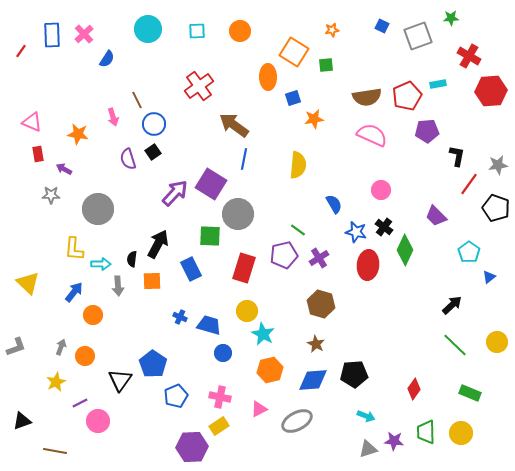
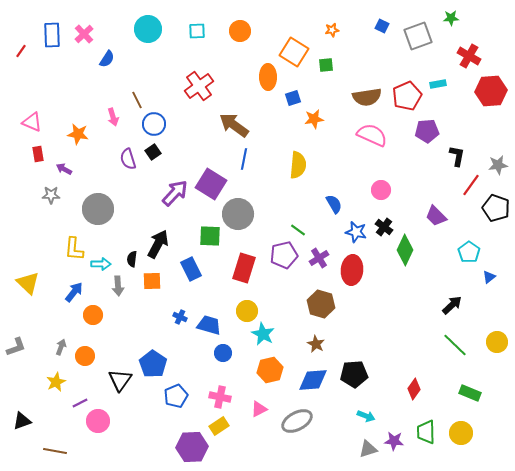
red line at (469, 184): moved 2 px right, 1 px down
red ellipse at (368, 265): moved 16 px left, 5 px down
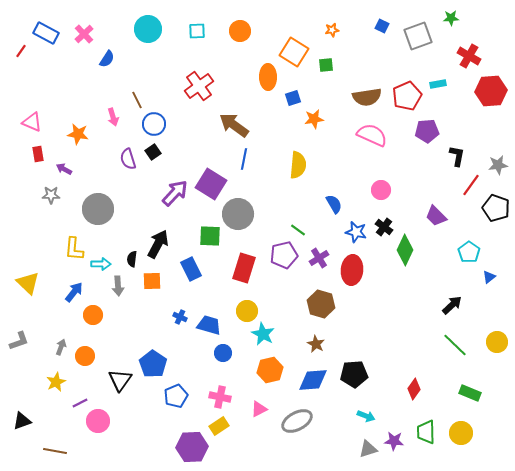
blue rectangle at (52, 35): moved 6 px left, 2 px up; rotated 60 degrees counterclockwise
gray L-shape at (16, 347): moved 3 px right, 6 px up
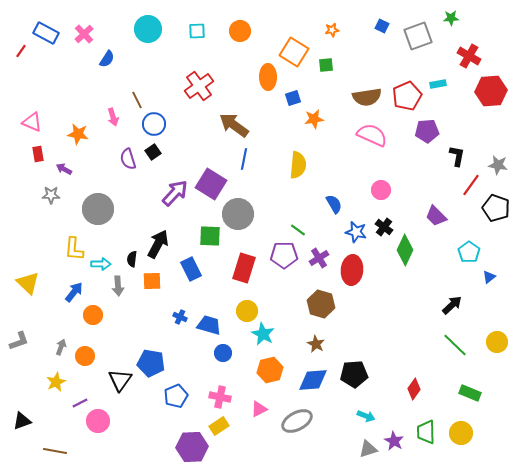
gray star at (498, 165): rotated 18 degrees clockwise
purple pentagon at (284, 255): rotated 12 degrees clockwise
blue pentagon at (153, 364): moved 2 px left, 1 px up; rotated 24 degrees counterclockwise
purple star at (394, 441): rotated 24 degrees clockwise
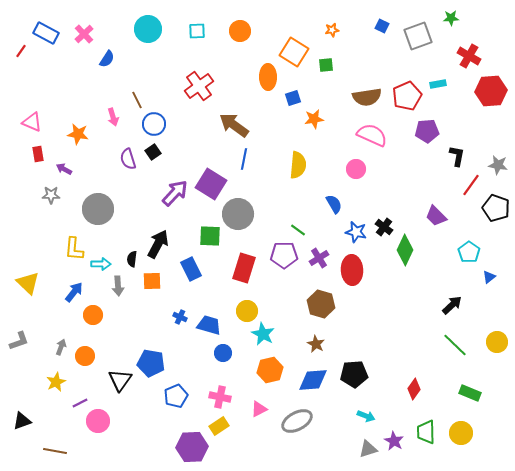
pink circle at (381, 190): moved 25 px left, 21 px up
red ellipse at (352, 270): rotated 8 degrees counterclockwise
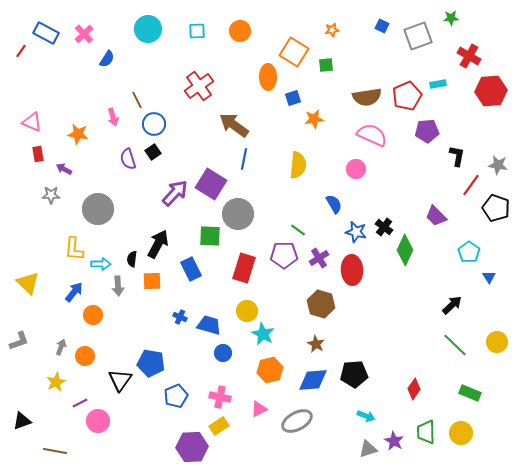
blue triangle at (489, 277): rotated 24 degrees counterclockwise
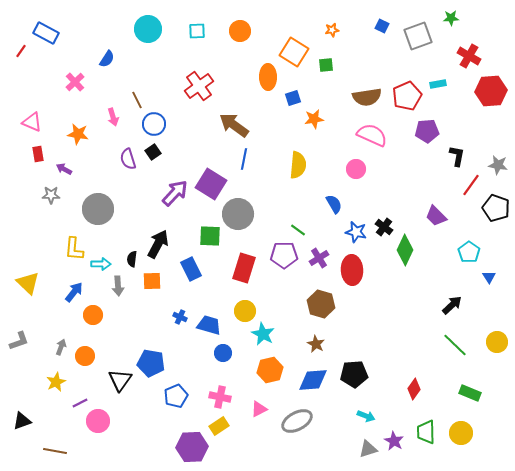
pink cross at (84, 34): moved 9 px left, 48 px down
yellow circle at (247, 311): moved 2 px left
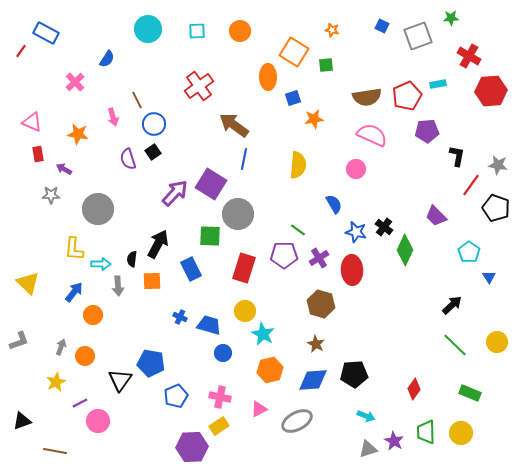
orange star at (332, 30): rotated 24 degrees clockwise
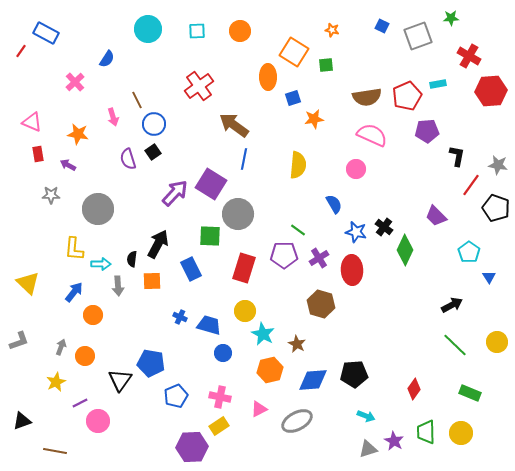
purple arrow at (64, 169): moved 4 px right, 4 px up
black arrow at (452, 305): rotated 15 degrees clockwise
brown star at (316, 344): moved 19 px left
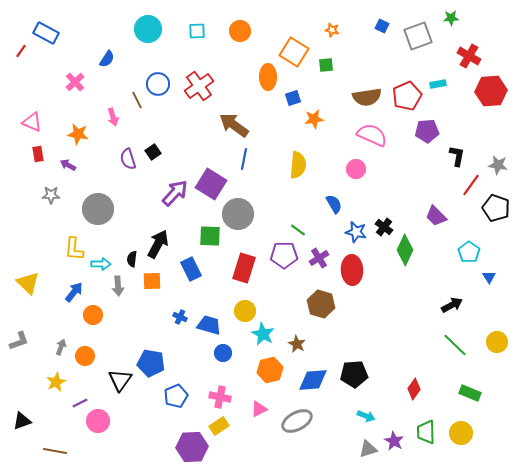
blue circle at (154, 124): moved 4 px right, 40 px up
